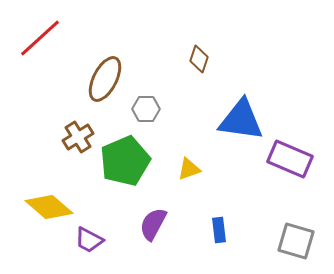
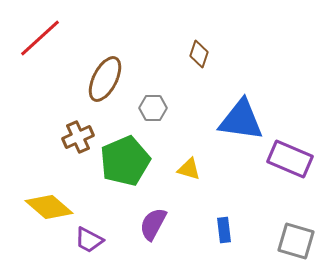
brown diamond: moved 5 px up
gray hexagon: moved 7 px right, 1 px up
brown cross: rotated 8 degrees clockwise
yellow triangle: rotated 35 degrees clockwise
blue rectangle: moved 5 px right
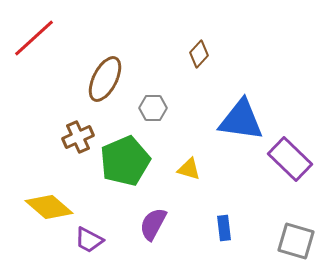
red line: moved 6 px left
brown diamond: rotated 24 degrees clockwise
purple rectangle: rotated 21 degrees clockwise
blue rectangle: moved 2 px up
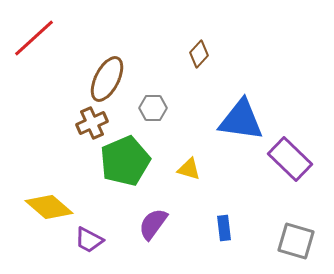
brown ellipse: moved 2 px right
brown cross: moved 14 px right, 14 px up
purple semicircle: rotated 8 degrees clockwise
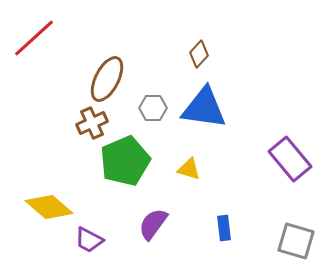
blue triangle: moved 37 px left, 12 px up
purple rectangle: rotated 6 degrees clockwise
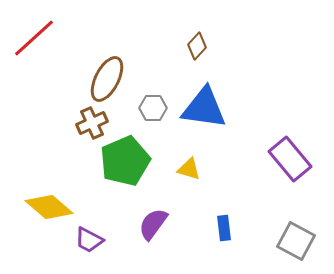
brown diamond: moved 2 px left, 8 px up
gray square: rotated 12 degrees clockwise
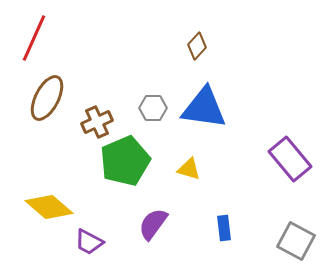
red line: rotated 24 degrees counterclockwise
brown ellipse: moved 60 px left, 19 px down
brown cross: moved 5 px right, 1 px up
purple trapezoid: moved 2 px down
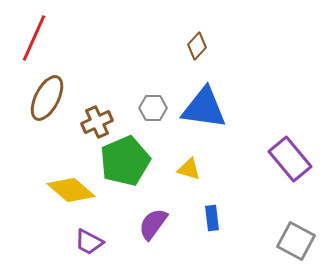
yellow diamond: moved 22 px right, 17 px up
blue rectangle: moved 12 px left, 10 px up
